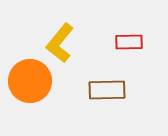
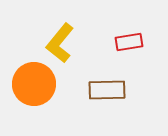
red rectangle: rotated 8 degrees counterclockwise
orange circle: moved 4 px right, 3 px down
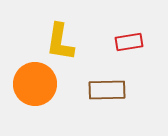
yellow L-shape: moved 1 px up; rotated 30 degrees counterclockwise
orange circle: moved 1 px right
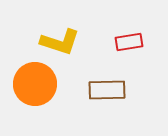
yellow L-shape: rotated 81 degrees counterclockwise
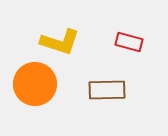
red rectangle: rotated 24 degrees clockwise
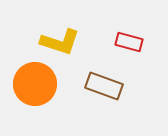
brown rectangle: moved 3 px left, 4 px up; rotated 21 degrees clockwise
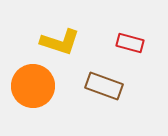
red rectangle: moved 1 px right, 1 px down
orange circle: moved 2 px left, 2 px down
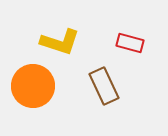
brown rectangle: rotated 45 degrees clockwise
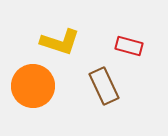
red rectangle: moved 1 px left, 3 px down
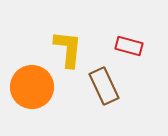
yellow L-shape: moved 8 px right, 7 px down; rotated 102 degrees counterclockwise
orange circle: moved 1 px left, 1 px down
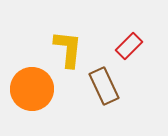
red rectangle: rotated 60 degrees counterclockwise
orange circle: moved 2 px down
